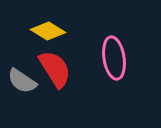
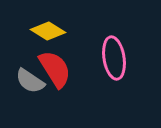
gray semicircle: moved 8 px right
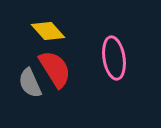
yellow diamond: rotated 16 degrees clockwise
gray semicircle: moved 2 px down; rotated 32 degrees clockwise
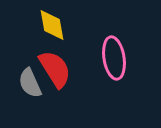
yellow diamond: moved 4 px right, 6 px up; rotated 32 degrees clockwise
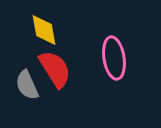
yellow diamond: moved 8 px left, 5 px down
gray semicircle: moved 3 px left, 2 px down
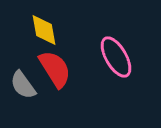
pink ellipse: moved 2 px right, 1 px up; rotated 21 degrees counterclockwise
gray semicircle: moved 4 px left; rotated 12 degrees counterclockwise
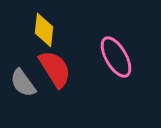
yellow diamond: rotated 16 degrees clockwise
gray semicircle: moved 2 px up
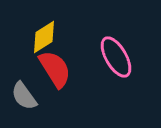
yellow diamond: moved 7 px down; rotated 52 degrees clockwise
gray semicircle: moved 1 px right, 13 px down
